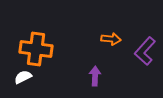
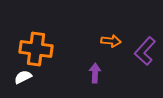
orange arrow: moved 2 px down
purple arrow: moved 3 px up
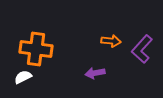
purple L-shape: moved 3 px left, 2 px up
purple arrow: rotated 102 degrees counterclockwise
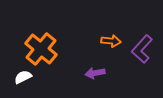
orange cross: moved 5 px right; rotated 32 degrees clockwise
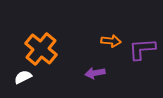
purple L-shape: rotated 44 degrees clockwise
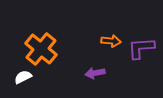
purple L-shape: moved 1 px left, 1 px up
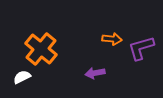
orange arrow: moved 1 px right, 2 px up
purple L-shape: rotated 12 degrees counterclockwise
white semicircle: moved 1 px left
